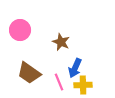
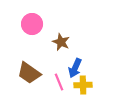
pink circle: moved 12 px right, 6 px up
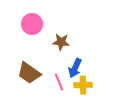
brown star: rotated 18 degrees counterclockwise
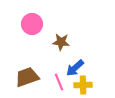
blue arrow: rotated 24 degrees clockwise
brown trapezoid: moved 2 px left, 4 px down; rotated 125 degrees clockwise
